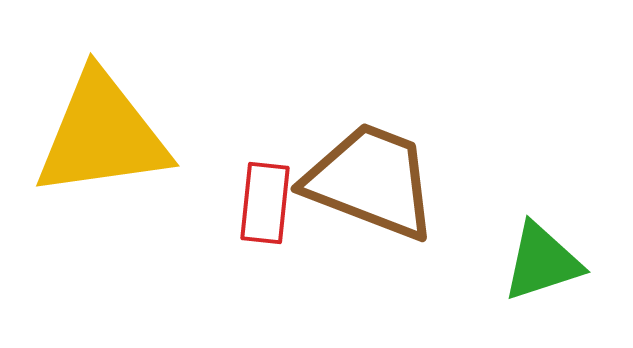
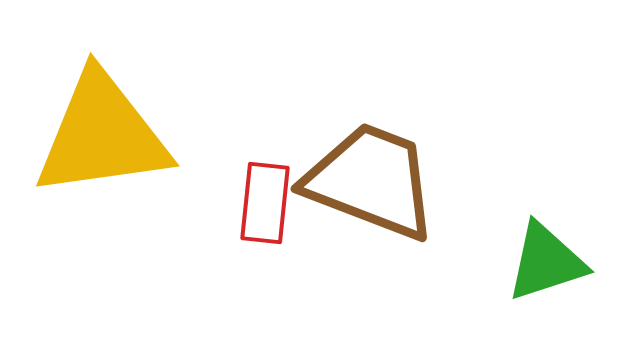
green triangle: moved 4 px right
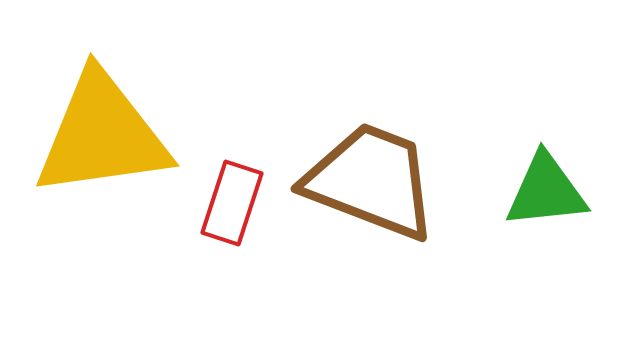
red rectangle: moved 33 px left; rotated 12 degrees clockwise
green triangle: moved 71 px up; rotated 12 degrees clockwise
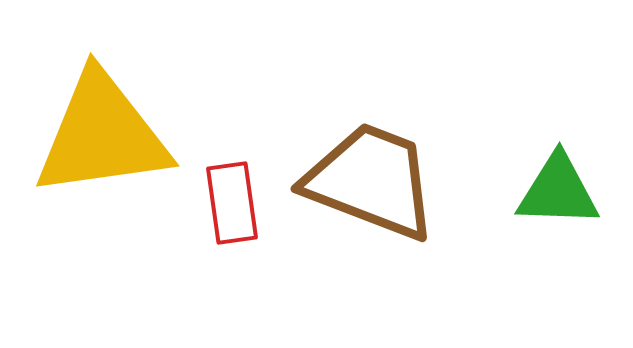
green triangle: moved 12 px right; rotated 8 degrees clockwise
red rectangle: rotated 26 degrees counterclockwise
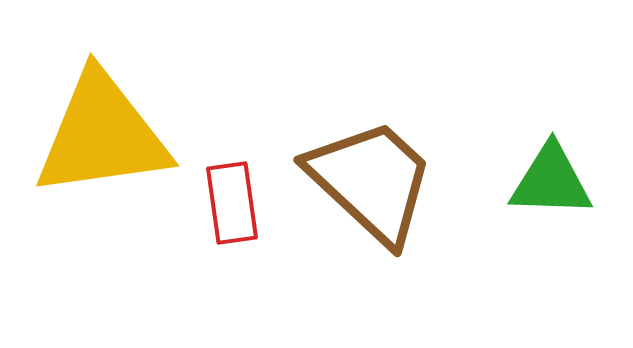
brown trapezoid: rotated 22 degrees clockwise
green triangle: moved 7 px left, 10 px up
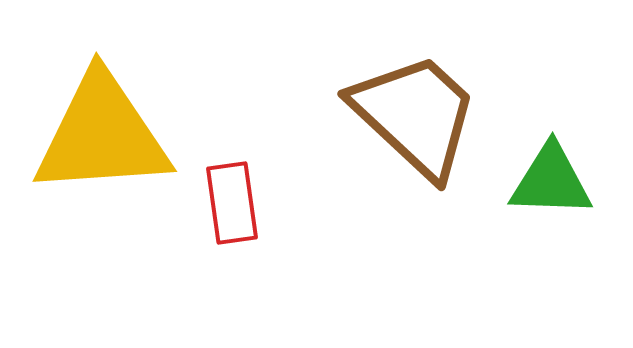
yellow triangle: rotated 4 degrees clockwise
brown trapezoid: moved 44 px right, 66 px up
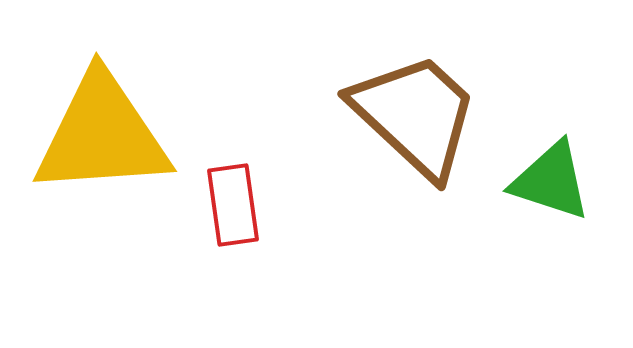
green triangle: rotated 16 degrees clockwise
red rectangle: moved 1 px right, 2 px down
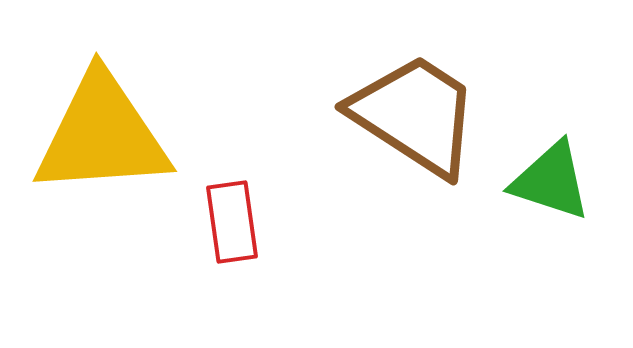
brown trapezoid: rotated 10 degrees counterclockwise
red rectangle: moved 1 px left, 17 px down
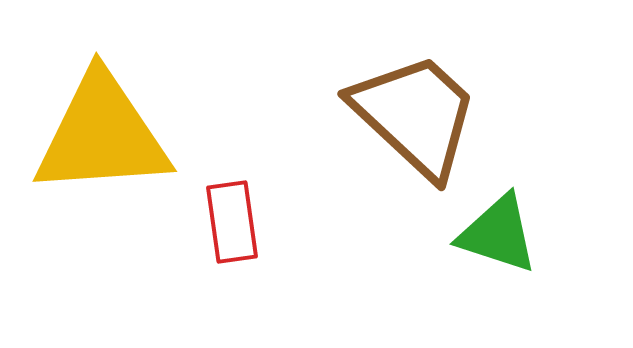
brown trapezoid: rotated 10 degrees clockwise
green triangle: moved 53 px left, 53 px down
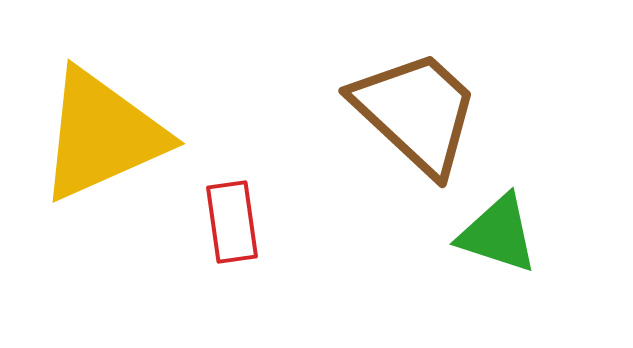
brown trapezoid: moved 1 px right, 3 px up
yellow triangle: rotated 20 degrees counterclockwise
